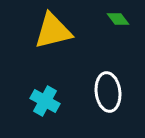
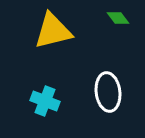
green diamond: moved 1 px up
cyan cross: rotated 8 degrees counterclockwise
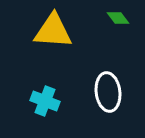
yellow triangle: rotated 18 degrees clockwise
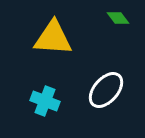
yellow triangle: moved 7 px down
white ellipse: moved 2 px left, 2 px up; rotated 48 degrees clockwise
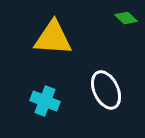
green diamond: moved 8 px right; rotated 10 degrees counterclockwise
white ellipse: rotated 66 degrees counterclockwise
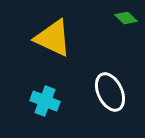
yellow triangle: rotated 21 degrees clockwise
white ellipse: moved 4 px right, 2 px down
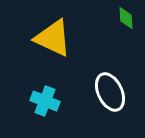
green diamond: rotated 45 degrees clockwise
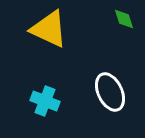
green diamond: moved 2 px left, 1 px down; rotated 15 degrees counterclockwise
yellow triangle: moved 4 px left, 9 px up
